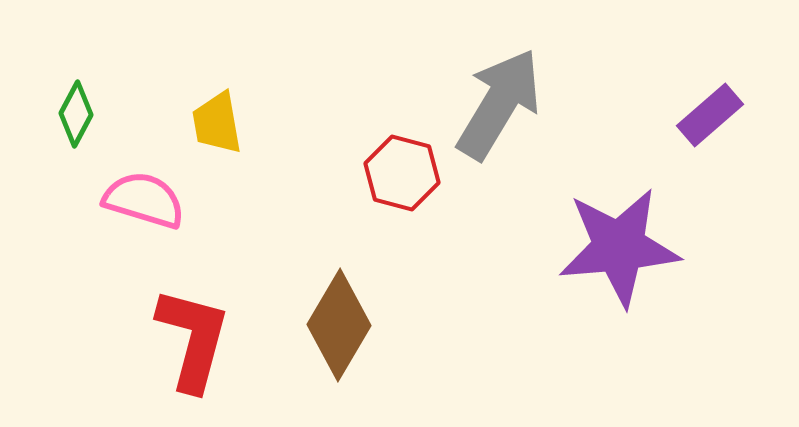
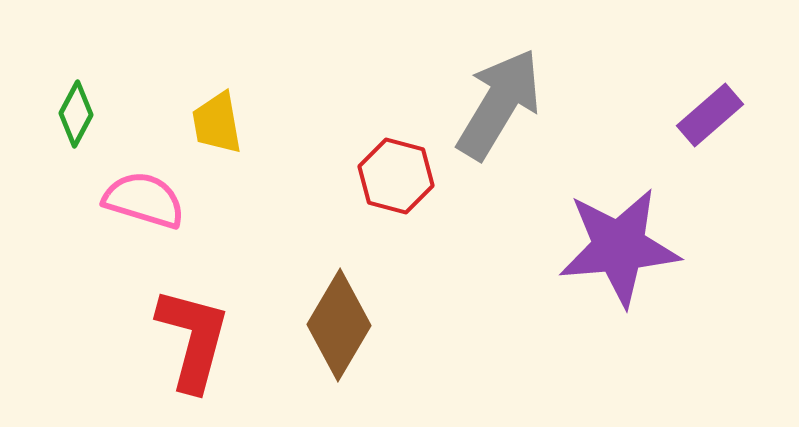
red hexagon: moved 6 px left, 3 px down
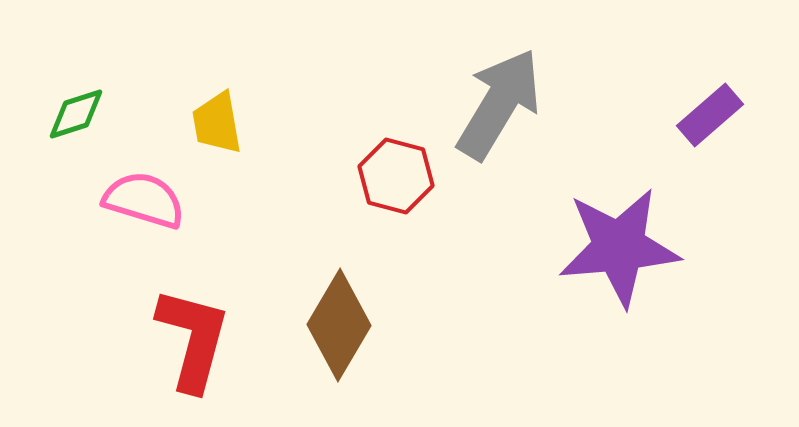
green diamond: rotated 44 degrees clockwise
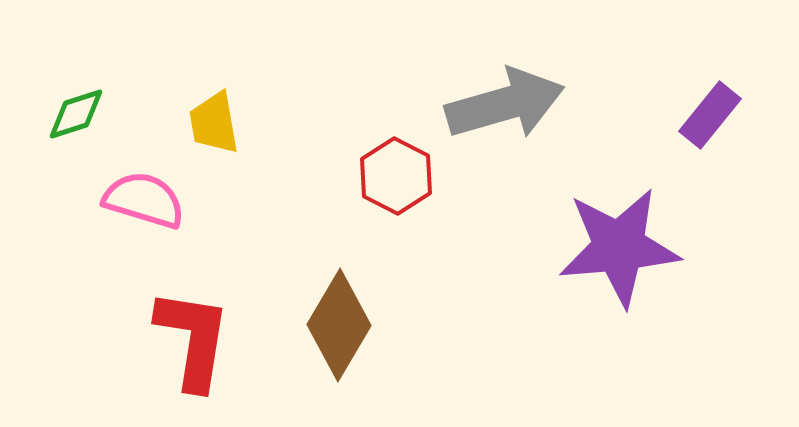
gray arrow: moved 6 px right; rotated 43 degrees clockwise
purple rectangle: rotated 10 degrees counterclockwise
yellow trapezoid: moved 3 px left
red hexagon: rotated 12 degrees clockwise
red L-shape: rotated 6 degrees counterclockwise
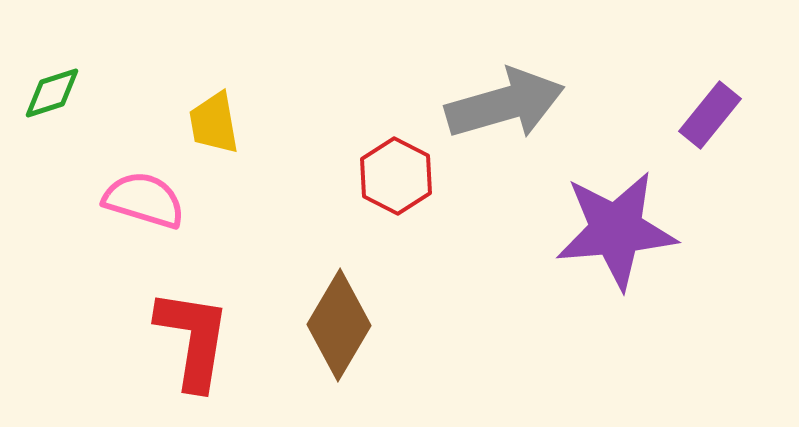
green diamond: moved 24 px left, 21 px up
purple star: moved 3 px left, 17 px up
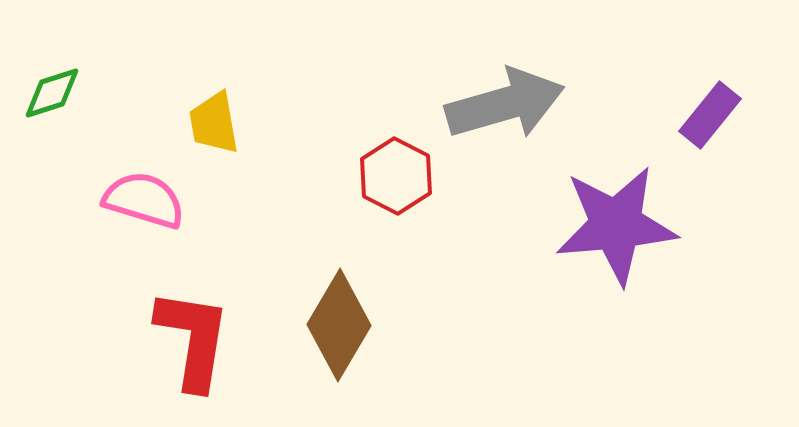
purple star: moved 5 px up
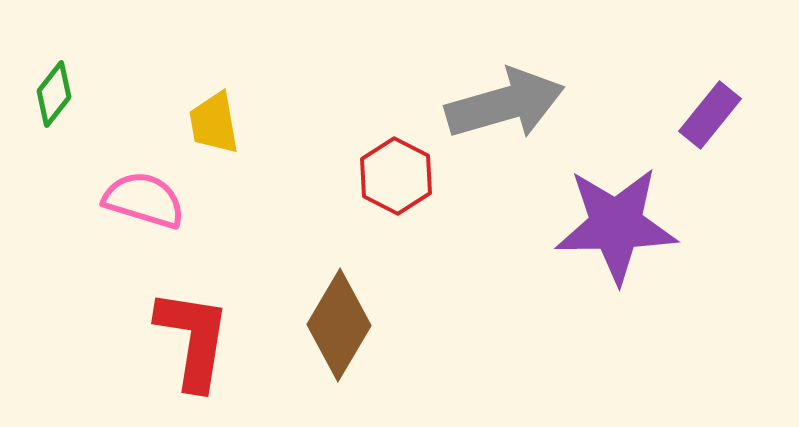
green diamond: moved 2 px right, 1 px down; rotated 34 degrees counterclockwise
purple star: rotated 4 degrees clockwise
